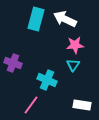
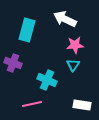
cyan rectangle: moved 9 px left, 11 px down
pink line: moved 1 px right, 1 px up; rotated 42 degrees clockwise
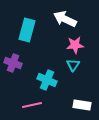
pink line: moved 1 px down
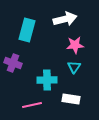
white arrow: rotated 140 degrees clockwise
cyan triangle: moved 1 px right, 2 px down
cyan cross: rotated 24 degrees counterclockwise
white rectangle: moved 11 px left, 6 px up
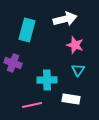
pink star: rotated 24 degrees clockwise
cyan triangle: moved 4 px right, 3 px down
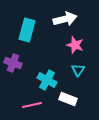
cyan cross: rotated 30 degrees clockwise
white rectangle: moved 3 px left; rotated 12 degrees clockwise
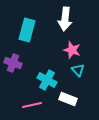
white arrow: rotated 110 degrees clockwise
pink star: moved 3 px left, 5 px down
cyan triangle: rotated 16 degrees counterclockwise
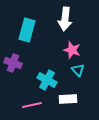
white rectangle: rotated 24 degrees counterclockwise
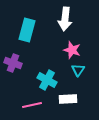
cyan triangle: rotated 16 degrees clockwise
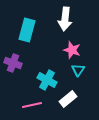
white rectangle: rotated 36 degrees counterclockwise
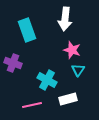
cyan rectangle: rotated 35 degrees counterclockwise
white rectangle: rotated 24 degrees clockwise
